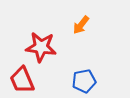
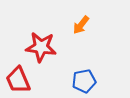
red trapezoid: moved 4 px left
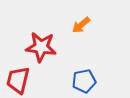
orange arrow: rotated 12 degrees clockwise
red trapezoid: rotated 36 degrees clockwise
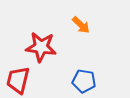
orange arrow: rotated 96 degrees counterclockwise
blue pentagon: rotated 20 degrees clockwise
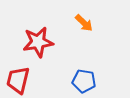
orange arrow: moved 3 px right, 2 px up
red star: moved 3 px left, 5 px up; rotated 16 degrees counterclockwise
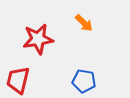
red star: moved 3 px up
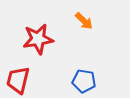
orange arrow: moved 2 px up
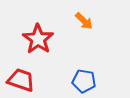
red star: rotated 28 degrees counterclockwise
red trapezoid: moved 3 px right; rotated 96 degrees clockwise
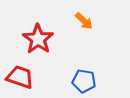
red trapezoid: moved 1 px left, 3 px up
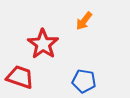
orange arrow: rotated 84 degrees clockwise
red star: moved 5 px right, 5 px down
